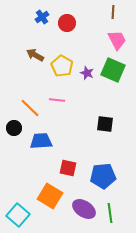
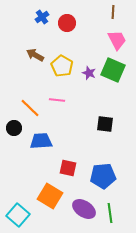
purple star: moved 2 px right
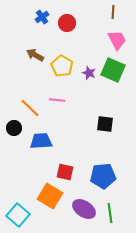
red square: moved 3 px left, 4 px down
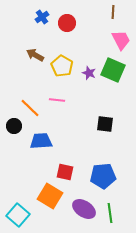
pink trapezoid: moved 4 px right
black circle: moved 2 px up
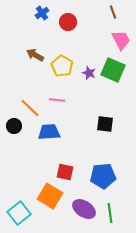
brown line: rotated 24 degrees counterclockwise
blue cross: moved 4 px up
red circle: moved 1 px right, 1 px up
blue trapezoid: moved 8 px right, 9 px up
cyan square: moved 1 px right, 2 px up; rotated 10 degrees clockwise
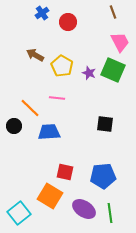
pink trapezoid: moved 1 px left, 2 px down
pink line: moved 2 px up
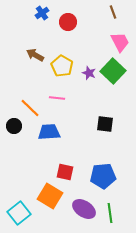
green square: moved 1 px down; rotated 20 degrees clockwise
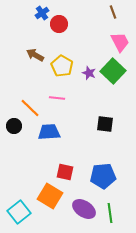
red circle: moved 9 px left, 2 px down
cyan square: moved 1 px up
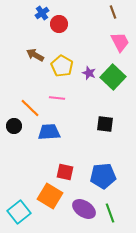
green square: moved 6 px down
green line: rotated 12 degrees counterclockwise
